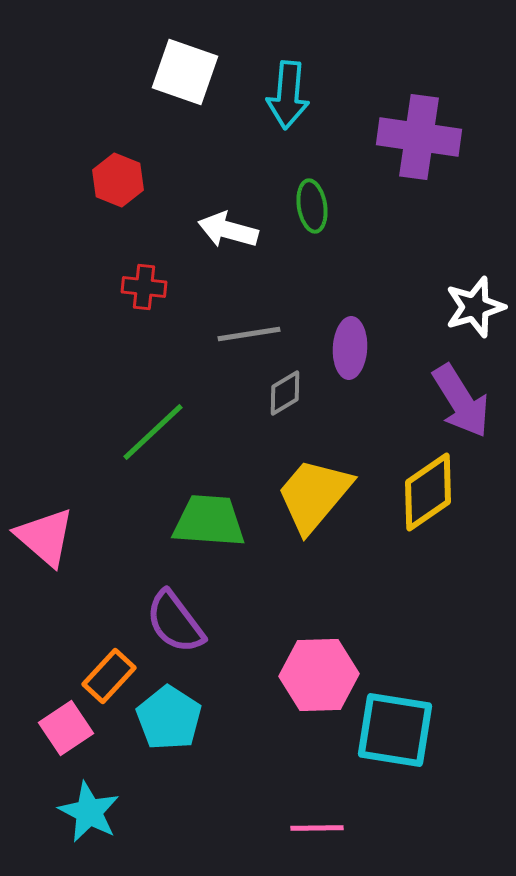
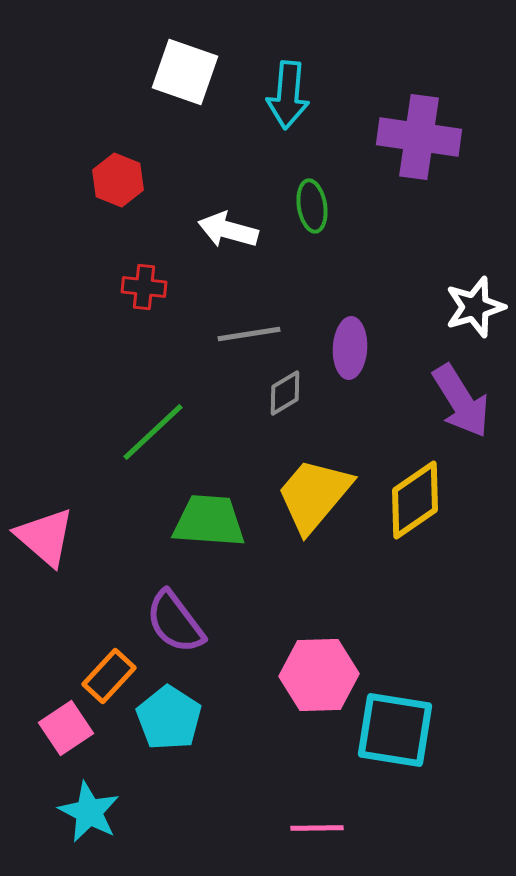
yellow diamond: moved 13 px left, 8 px down
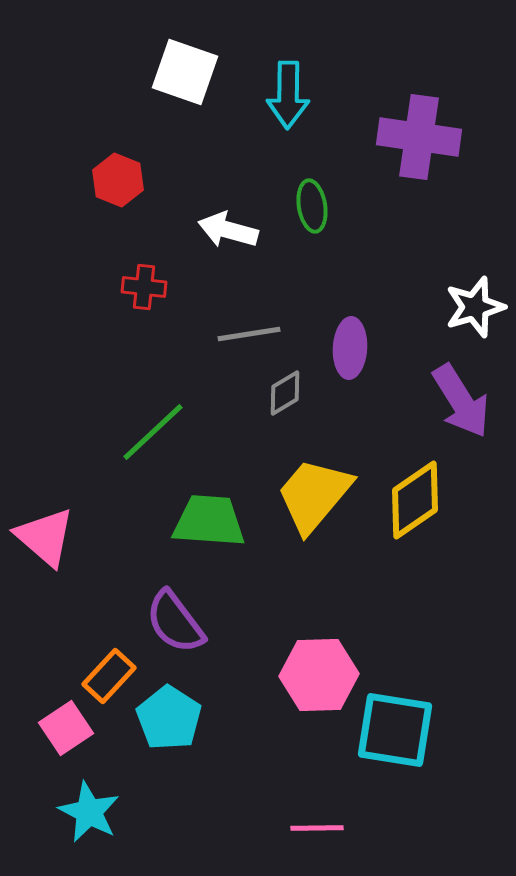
cyan arrow: rotated 4 degrees counterclockwise
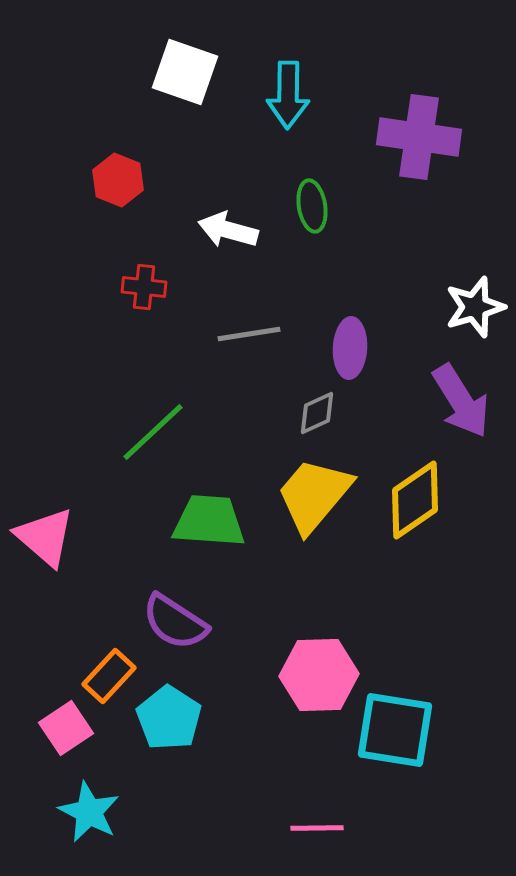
gray diamond: moved 32 px right, 20 px down; rotated 6 degrees clockwise
purple semicircle: rotated 20 degrees counterclockwise
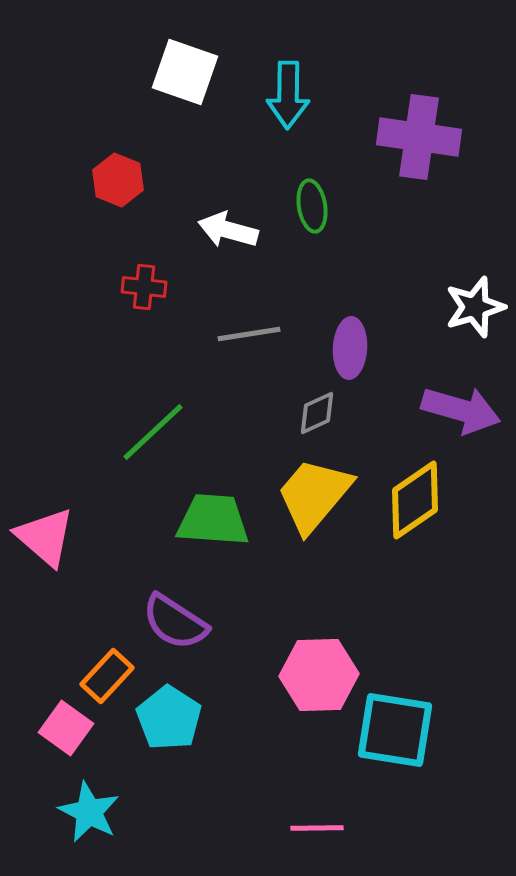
purple arrow: moved 9 px down; rotated 42 degrees counterclockwise
green trapezoid: moved 4 px right, 1 px up
orange rectangle: moved 2 px left
pink square: rotated 20 degrees counterclockwise
